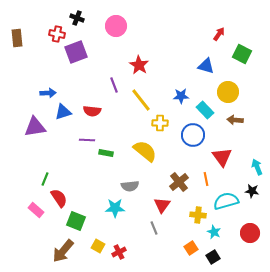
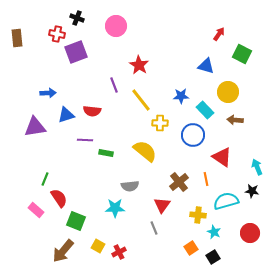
blue triangle at (63, 112): moved 3 px right, 3 px down
purple line at (87, 140): moved 2 px left
red triangle at (222, 157): rotated 20 degrees counterclockwise
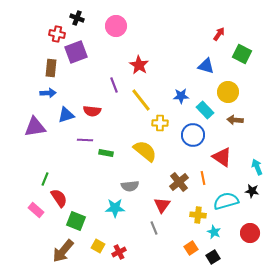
brown rectangle at (17, 38): moved 34 px right, 30 px down; rotated 12 degrees clockwise
orange line at (206, 179): moved 3 px left, 1 px up
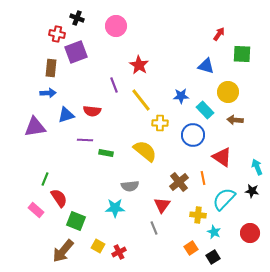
green square at (242, 54): rotated 24 degrees counterclockwise
cyan semicircle at (226, 201): moved 2 px left, 2 px up; rotated 30 degrees counterclockwise
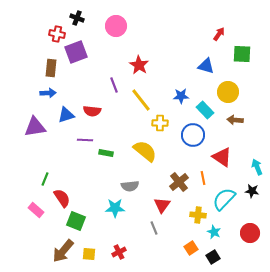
red semicircle at (59, 198): moved 3 px right
yellow square at (98, 246): moved 9 px left, 8 px down; rotated 24 degrees counterclockwise
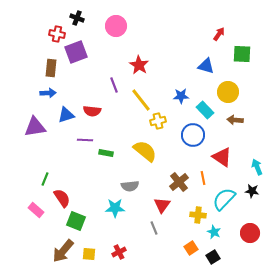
yellow cross at (160, 123): moved 2 px left, 2 px up; rotated 14 degrees counterclockwise
